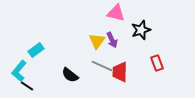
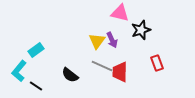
pink triangle: moved 4 px right
black line: moved 9 px right
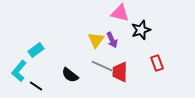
yellow triangle: moved 1 px left, 1 px up
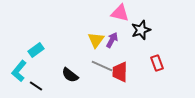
purple arrow: rotated 126 degrees counterclockwise
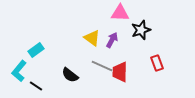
pink triangle: rotated 12 degrees counterclockwise
yellow triangle: moved 4 px left, 2 px up; rotated 30 degrees counterclockwise
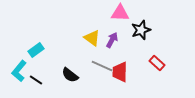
red rectangle: rotated 28 degrees counterclockwise
black line: moved 6 px up
